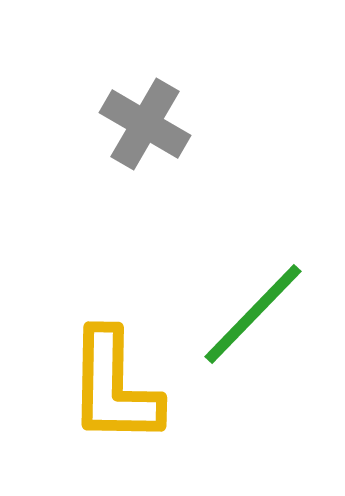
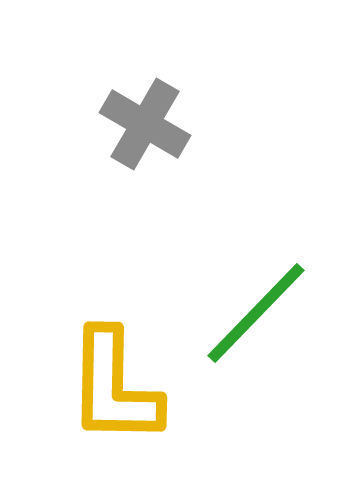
green line: moved 3 px right, 1 px up
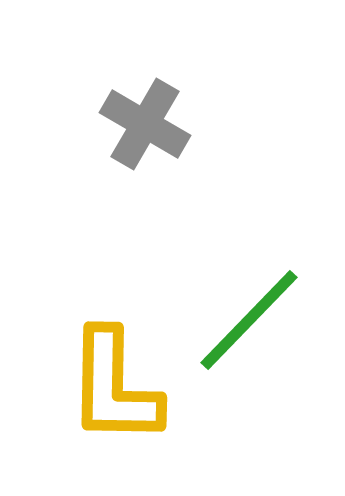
green line: moved 7 px left, 7 px down
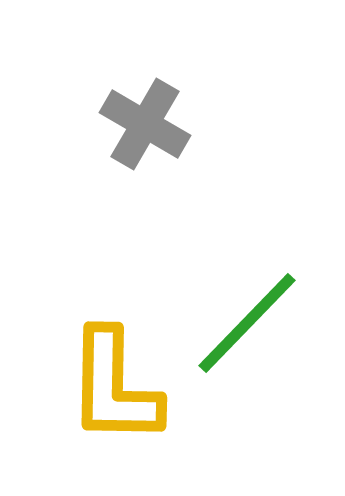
green line: moved 2 px left, 3 px down
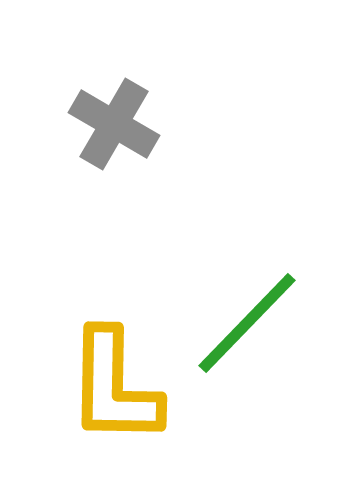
gray cross: moved 31 px left
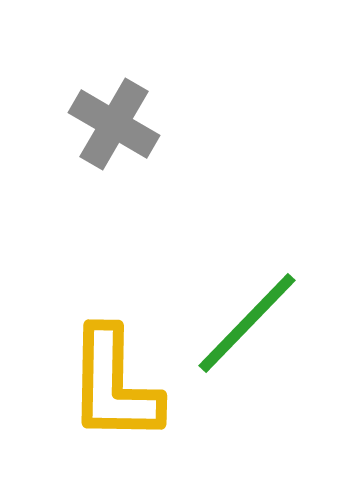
yellow L-shape: moved 2 px up
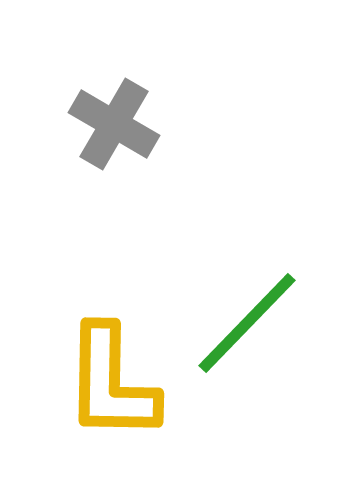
yellow L-shape: moved 3 px left, 2 px up
